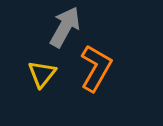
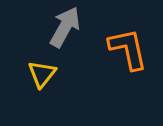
orange L-shape: moved 32 px right, 19 px up; rotated 42 degrees counterclockwise
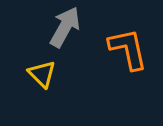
yellow triangle: rotated 24 degrees counterclockwise
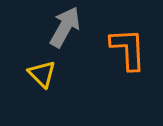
orange L-shape: rotated 9 degrees clockwise
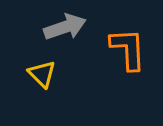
gray arrow: rotated 42 degrees clockwise
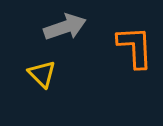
orange L-shape: moved 7 px right, 2 px up
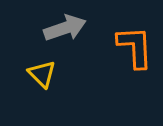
gray arrow: moved 1 px down
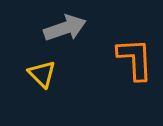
orange L-shape: moved 12 px down
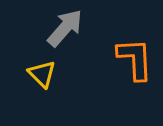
gray arrow: rotated 30 degrees counterclockwise
